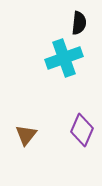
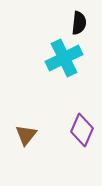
cyan cross: rotated 6 degrees counterclockwise
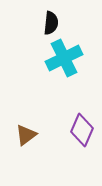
black semicircle: moved 28 px left
brown triangle: rotated 15 degrees clockwise
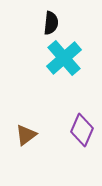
cyan cross: rotated 15 degrees counterclockwise
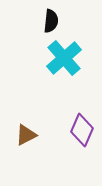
black semicircle: moved 2 px up
brown triangle: rotated 10 degrees clockwise
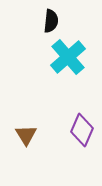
cyan cross: moved 4 px right, 1 px up
brown triangle: rotated 35 degrees counterclockwise
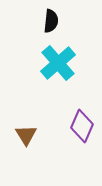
cyan cross: moved 10 px left, 6 px down
purple diamond: moved 4 px up
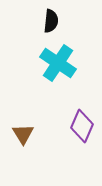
cyan cross: rotated 15 degrees counterclockwise
brown triangle: moved 3 px left, 1 px up
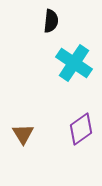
cyan cross: moved 16 px right
purple diamond: moved 1 px left, 3 px down; rotated 32 degrees clockwise
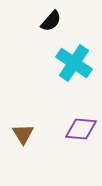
black semicircle: rotated 35 degrees clockwise
purple diamond: rotated 40 degrees clockwise
